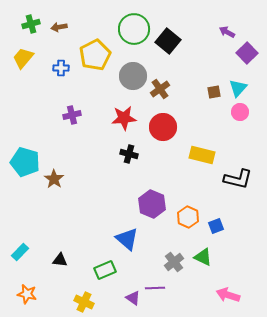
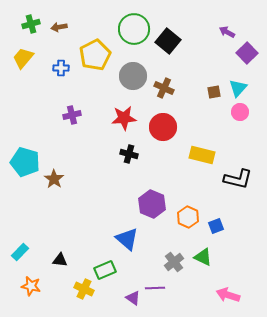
brown cross: moved 4 px right, 1 px up; rotated 30 degrees counterclockwise
orange star: moved 4 px right, 8 px up
yellow cross: moved 13 px up
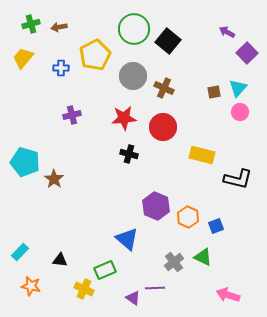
purple hexagon: moved 4 px right, 2 px down
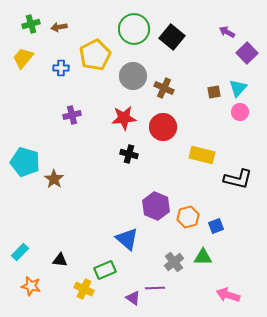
black square: moved 4 px right, 4 px up
orange hexagon: rotated 20 degrees clockwise
green triangle: rotated 24 degrees counterclockwise
